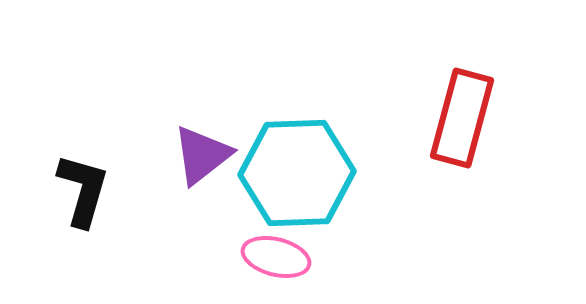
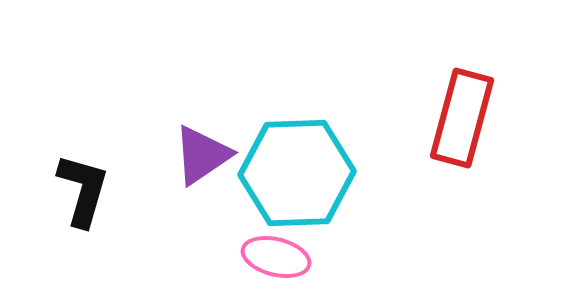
purple triangle: rotated 4 degrees clockwise
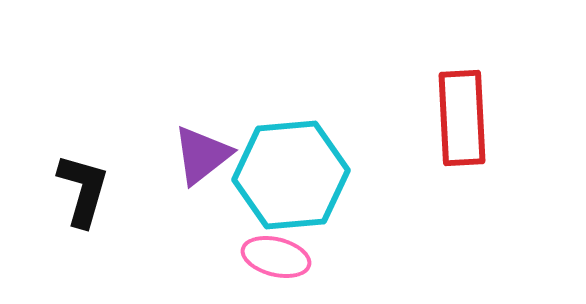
red rectangle: rotated 18 degrees counterclockwise
purple triangle: rotated 4 degrees counterclockwise
cyan hexagon: moved 6 px left, 2 px down; rotated 3 degrees counterclockwise
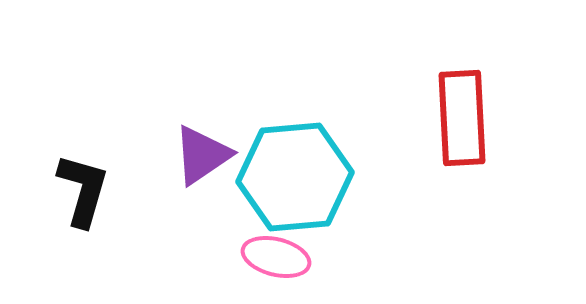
purple triangle: rotated 4 degrees clockwise
cyan hexagon: moved 4 px right, 2 px down
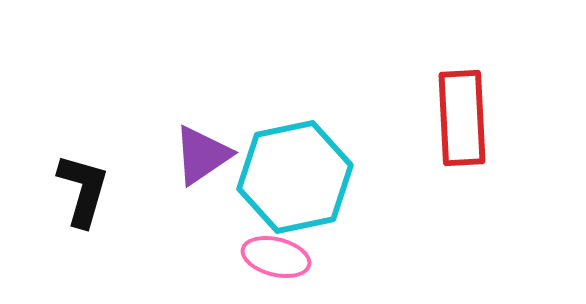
cyan hexagon: rotated 7 degrees counterclockwise
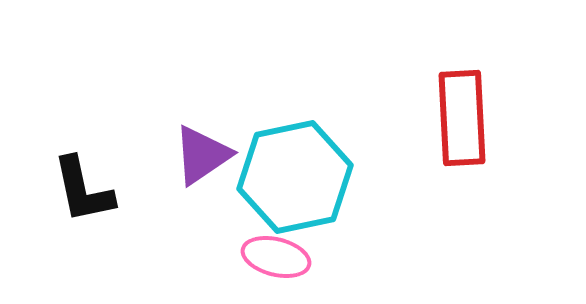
black L-shape: rotated 152 degrees clockwise
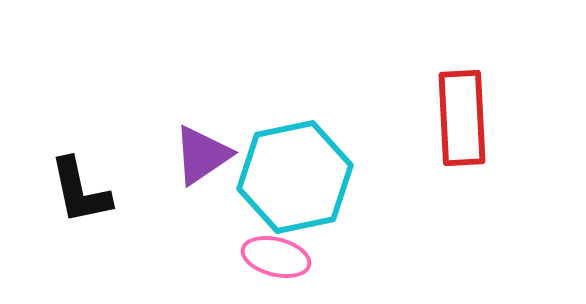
black L-shape: moved 3 px left, 1 px down
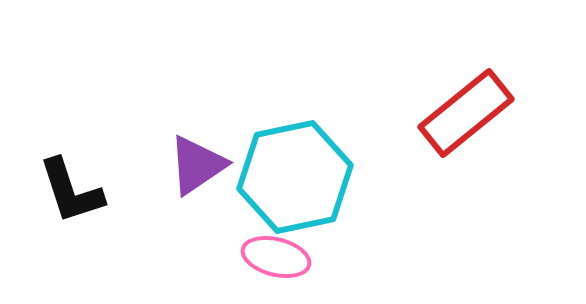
red rectangle: moved 4 px right, 5 px up; rotated 54 degrees clockwise
purple triangle: moved 5 px left, 10 px down
black L-shape: moved 9 px left; rotated 6 degrees counterclockwise
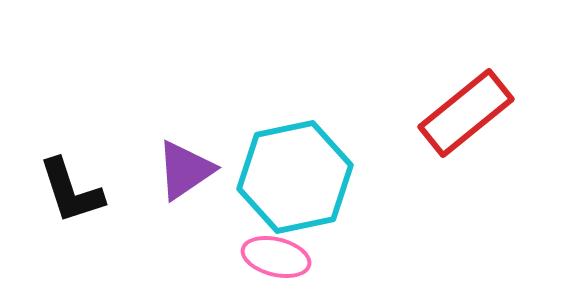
purple triangle: moved 12 px left, 5 px down
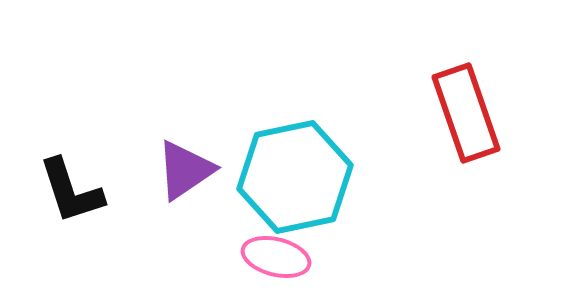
red rectangle: rotated 70 degrees counterclockwise
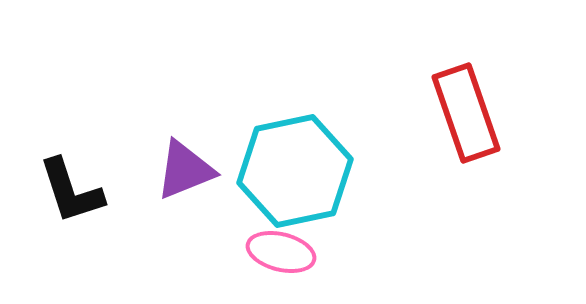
purple triangle: rotated 12 degrees clockwise
cyan hexagon: moved 6 px up
pink ellipse: moved 5 px right, 5 px up
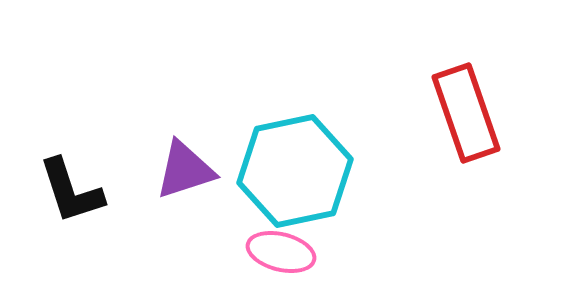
purple triangle: rotated 4 degrees clockwise
